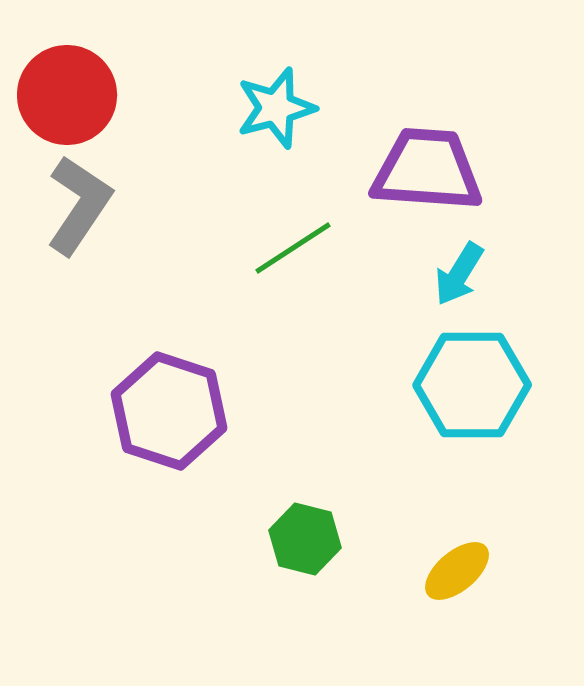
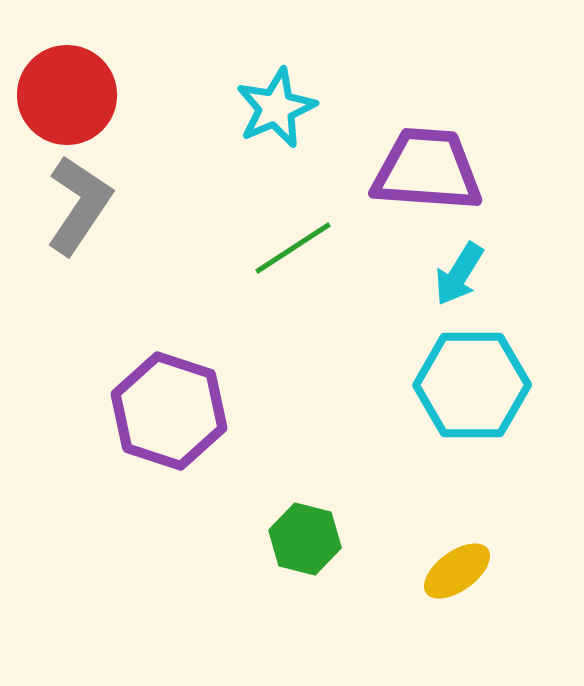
cyan star: rotated 8 degrees counterclockwise
yellow ellipse: rotated 4 degrees clockwise
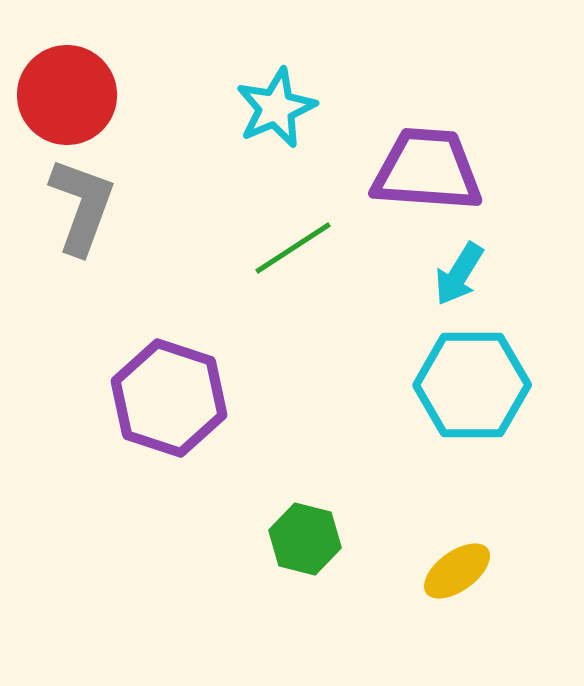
gray L-shape: moved 3 px right, 1 px down; rotated 14 degrees counterclockwise
purple hexagon: moved 13 px up
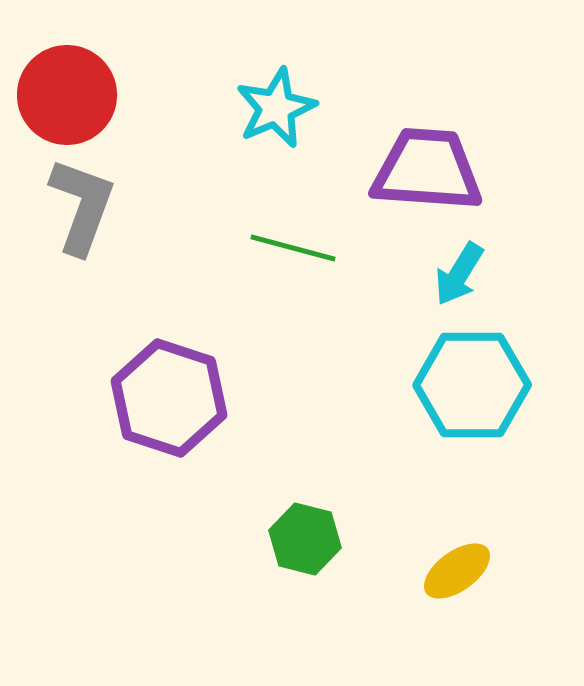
green line: rotated 48 degrees clockwise
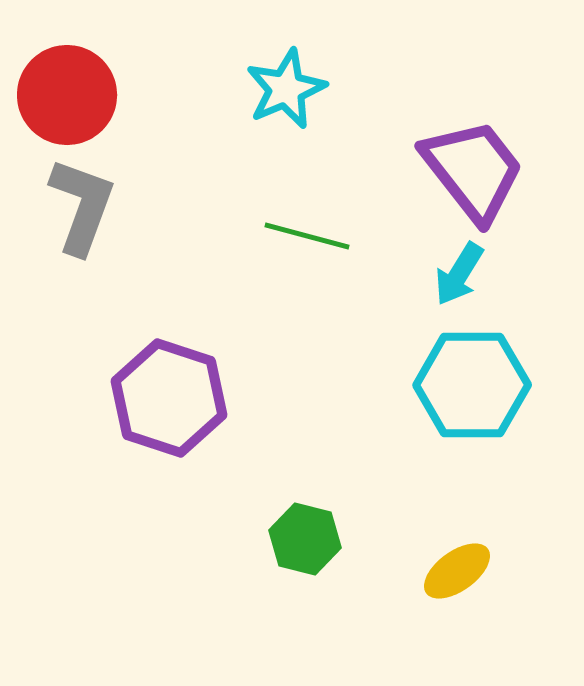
cyan star: moved 10 px right, 19 px up
purple trapezoid: moved 46 px right; rotated 48 degrees clockwise
green line: moved 14 px right, 12 px up
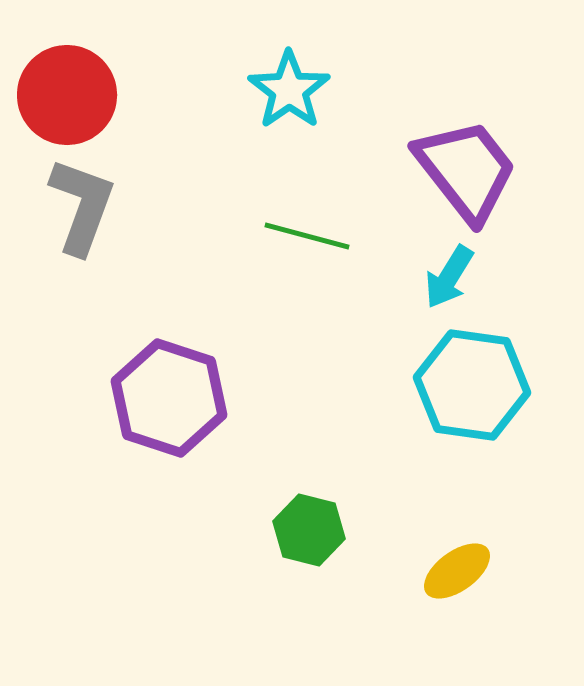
cyan star: moved 3 px right, 1 px down; rotated 12 degrees counterclockwise
purple trapezoid: moved 7 px left
cyan arrow: moved 10 px left, 3 px down
cyan hexagon: rotated 8 degrees clockwise
green hexagon: moved 4 px right, 9 px up
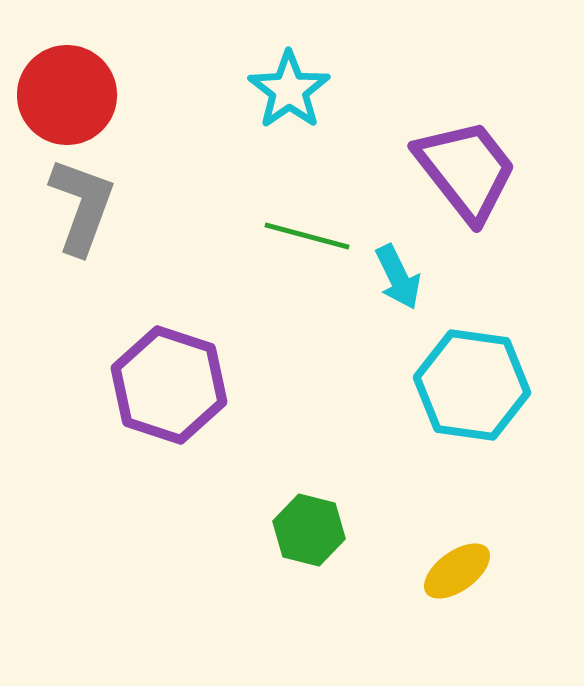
cyan arrow: moved 51 px left; rotated 58 degrees counterclockwise
purple hexagon: moved 13 px up
